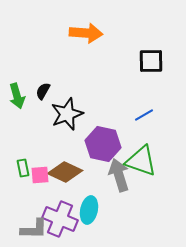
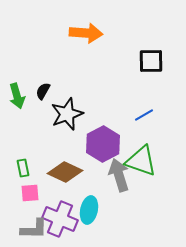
purple hexagon: rotated 20 degrees clockwise
pink square: moved 10 px left, 18 px down
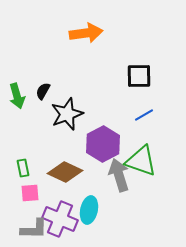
orange arrow: rotated 12 degrees counterclockwise
black square: moved 12 px left, 15 px down
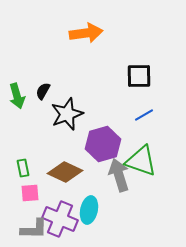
purple hexagon: rotated 12 degrees clockwise
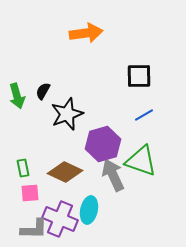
gray arrow: moved 6 px left; rotated 8 degrees counterclockwise
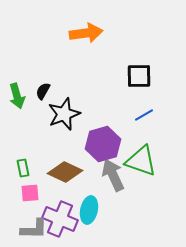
black star: moved 3 px left
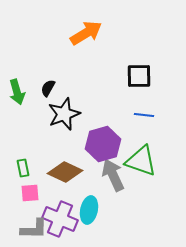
orange arrow: rotated 24 degrees counterclockwise
black semicircle: moved 5 px right, 3 px up
green arrow: moved 4 px up
blue line: rotated 36 degrees clockwise
